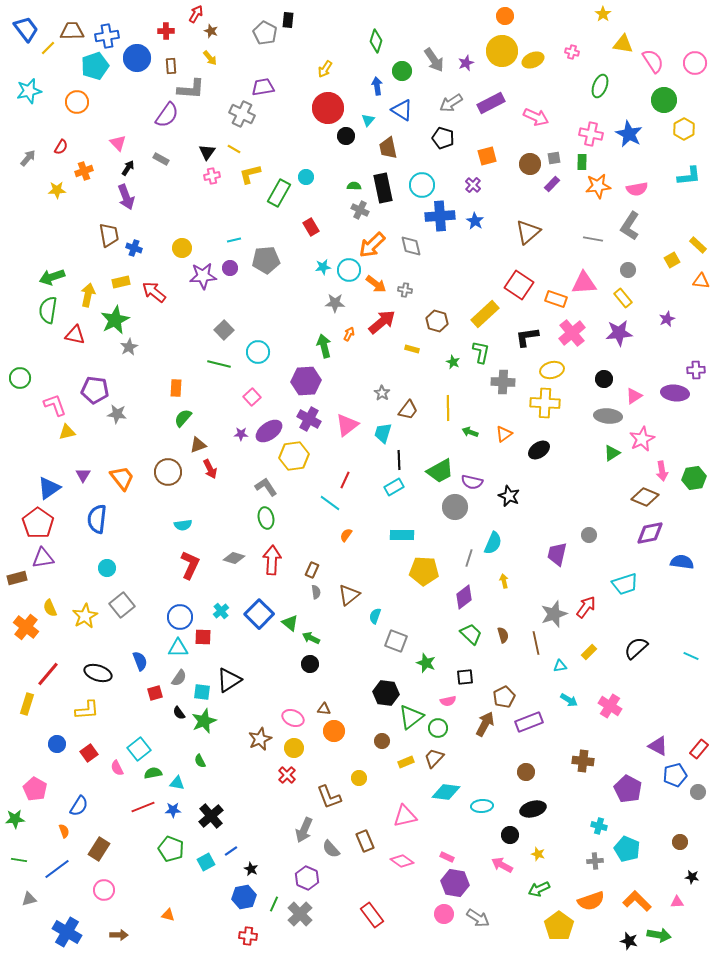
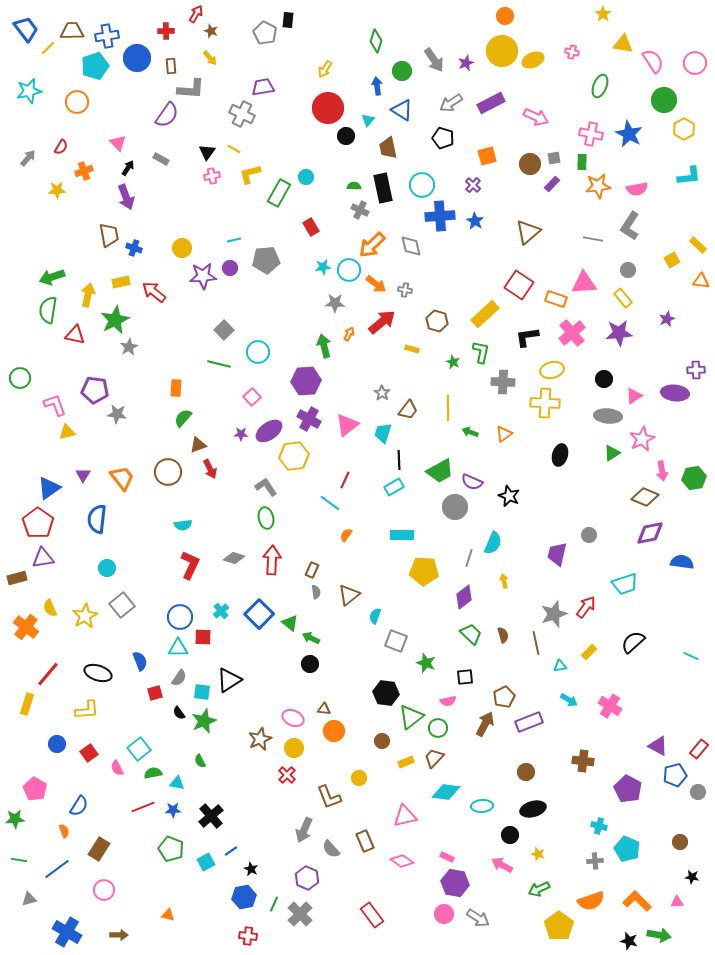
black ellipse at (539, 450): moved 21 px right, 5 px down; rotated 40 degrees counterclockwise
purple semicircle at (472, 482): rotated 10 degrees clockwise
black semicircle at (636, 648): moved 3 px left, 6 px up
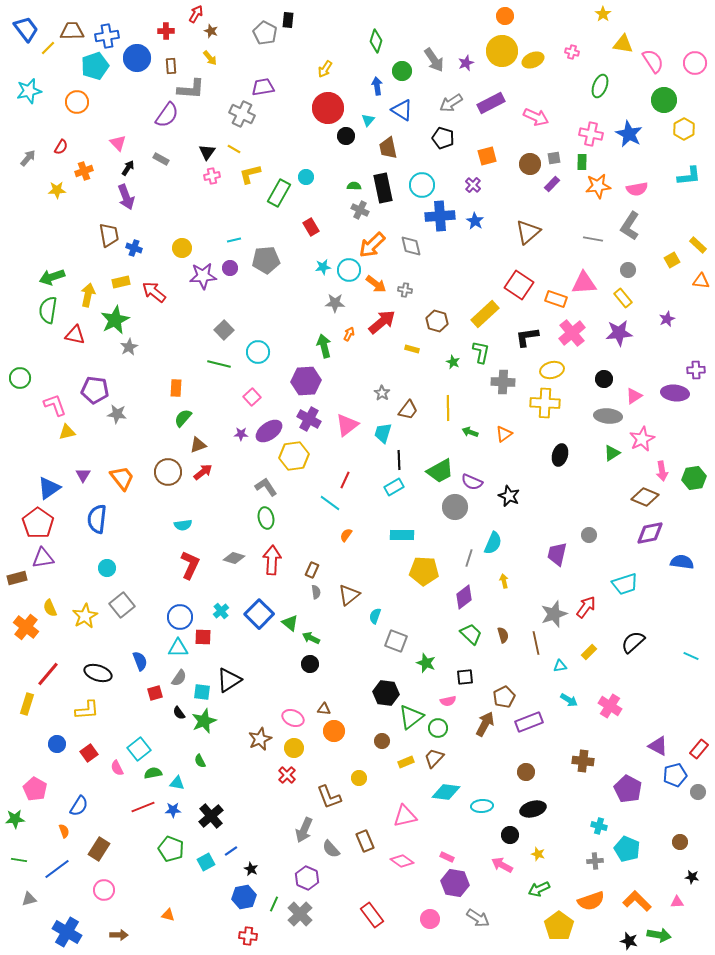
red arrow at (210, 469): moved 7 px left, 3 px down; rotated 102 degrees counterclockwise
pink circle at (444, 914): moved 14 px left, 5 px down
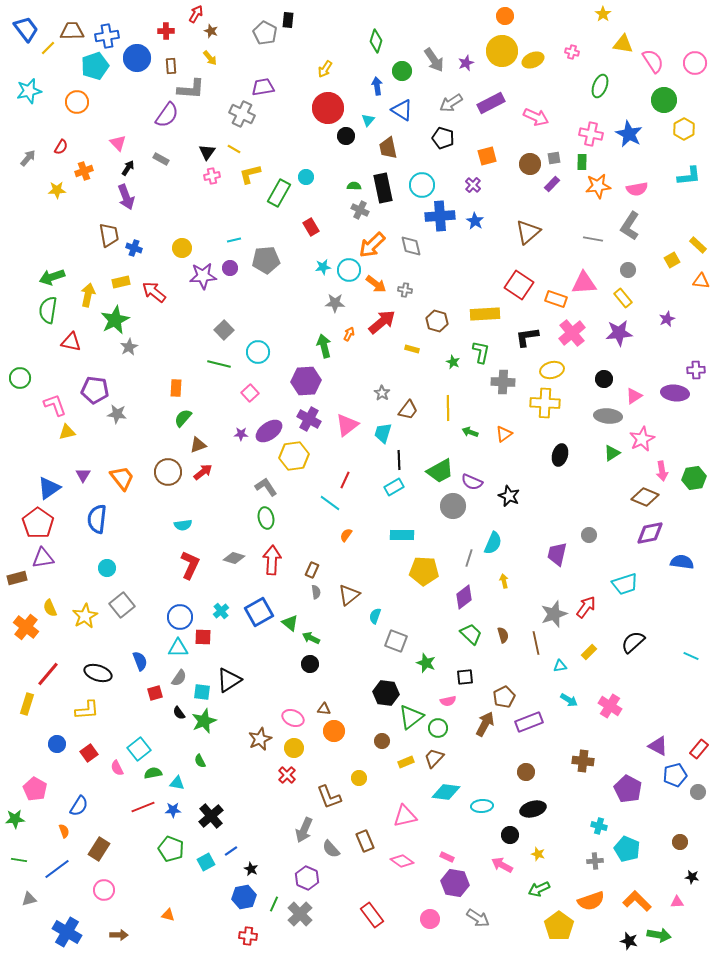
yellow rectangle at (485, 314): rotated 40 degrees clockwise
red triangle at (75, 335): moved 4 px left, 7 px down
pink square at (252, 397): moved 2 px left, 4 px up
gray circle at (455, 507): moved 2 px left, 1 px up
blue square at (259, 614): moved 2 px up; rotated 16 degrees clockwise
